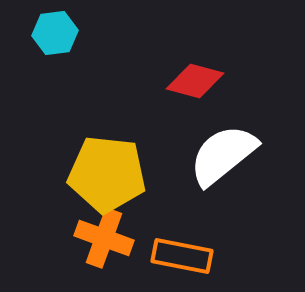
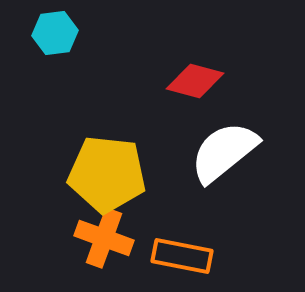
white semicircle: moved 1 px right, 3 px up
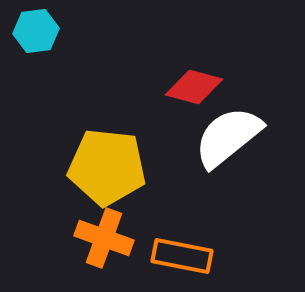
cyan hexagon: moved 19 px left, 2 px up
red diamond: moved 1 px left, 6 px down
white semicircle: moved 4 px right, 15 px up
yellow pentagon: moved 7 px up
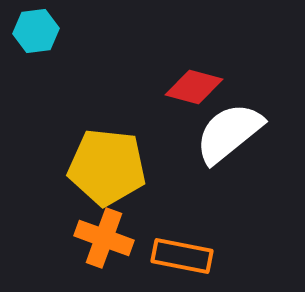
white semicircle: moved 1 px right, 4 px up
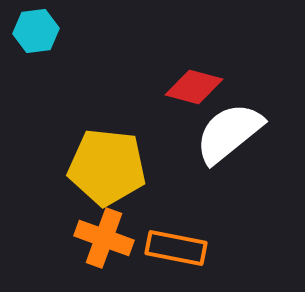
orange rectangle: moved 6 px left, 8 px up
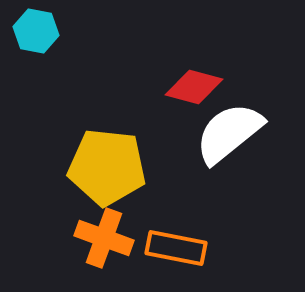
cyan hexagon: rotated 18 degrees clockwise
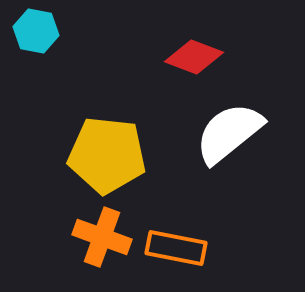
red diamond: moved 30 px up; rotated 6 degrees clockwise
yellow pentagon: moved 12 px up
orange cross: moved 2 px left, 1 px up
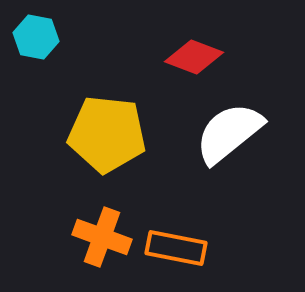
cyan hexagon: moved 6 px down
yellow pentagon: moved 21 px up
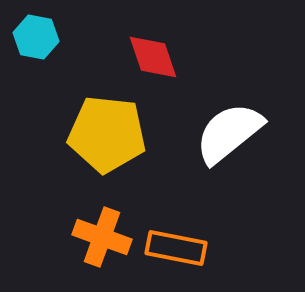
red diamond: moved 41 px left; rotated 50 degrees clockwise
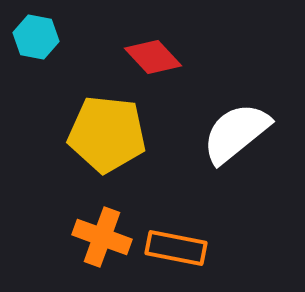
red diamond: rotated 24 degrees counterclockwise
white semicircle: moved 7 px right
